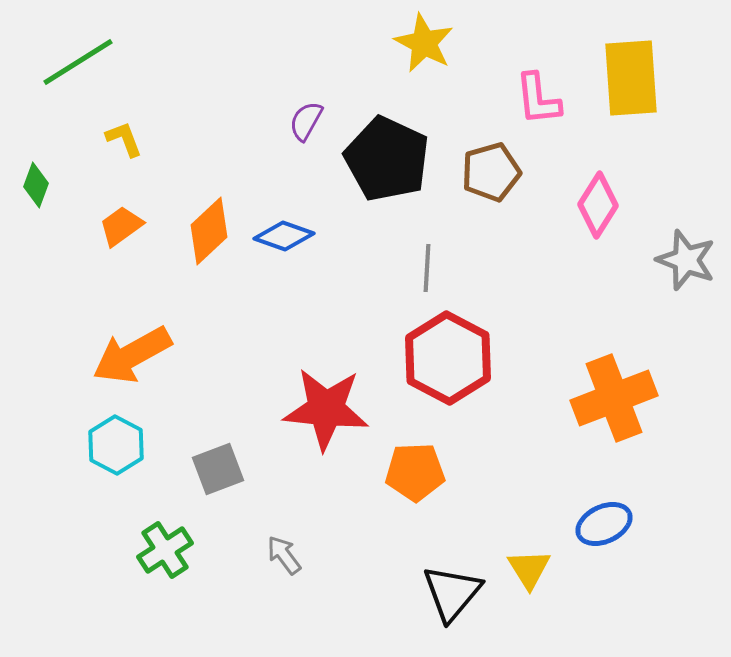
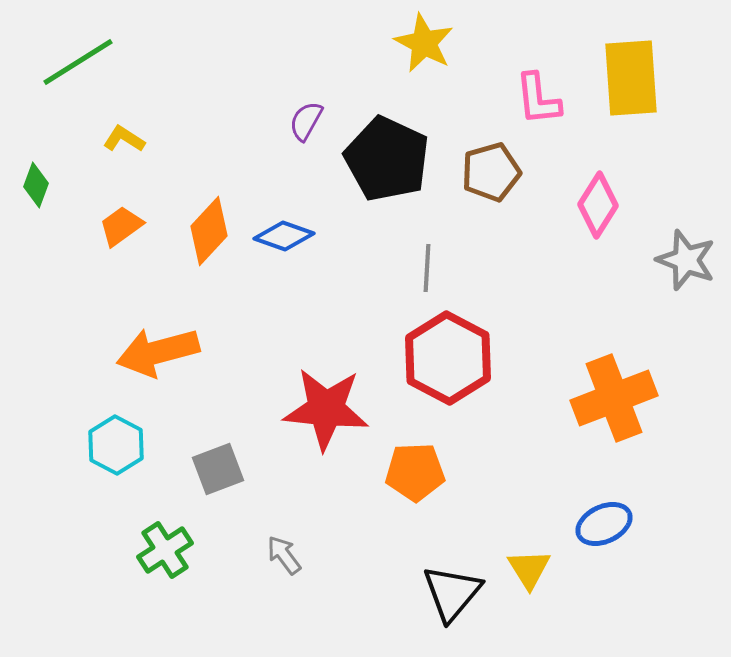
yellow L-shape: rotated 36 degrees counterclockwise
orange diamond: rotated 4 degrees counterclockwise
orange arrow: moved 26 px right, 3 px up; rotated 14 degrees clockwise
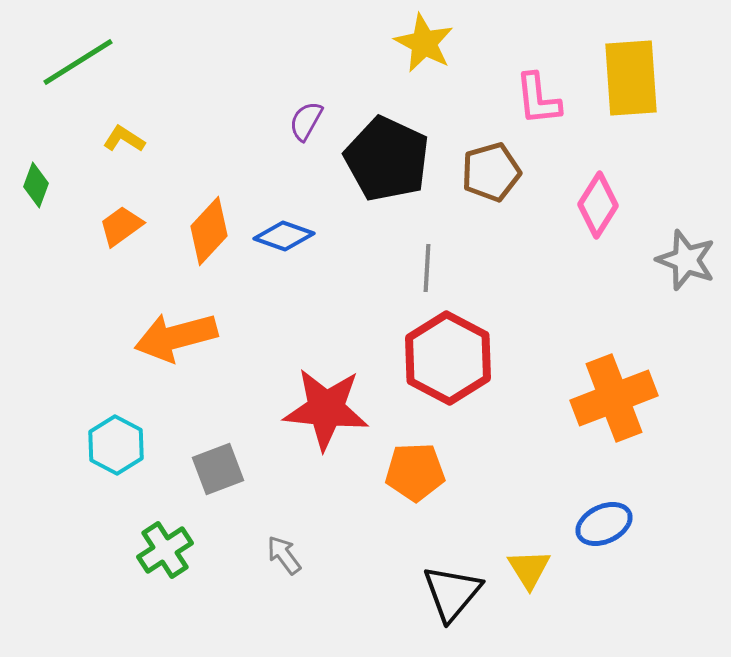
orange arrow: moved 18 px right, 15 px up
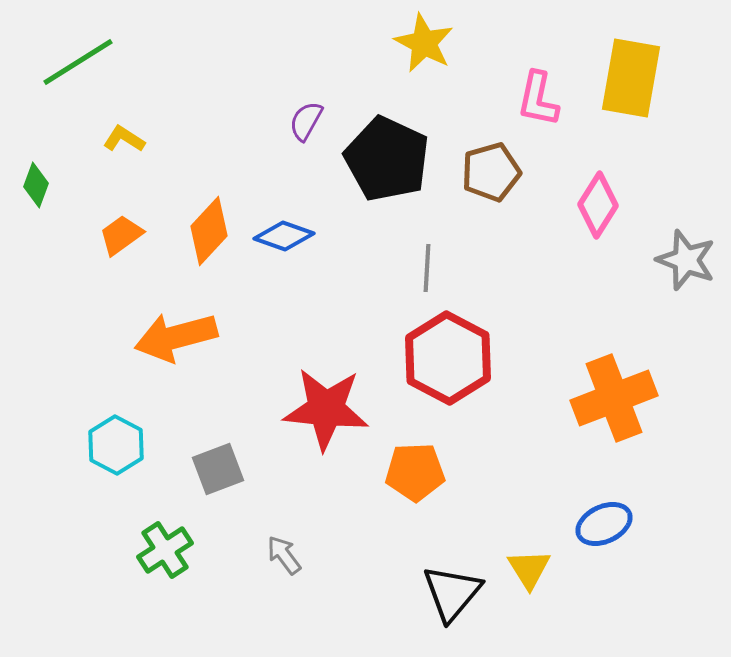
yellow rectangle: rotated 14 degrees clockwise
pink L-shape: rotated 18 degrees clockwise
orange trapezoid: moved 9 px down
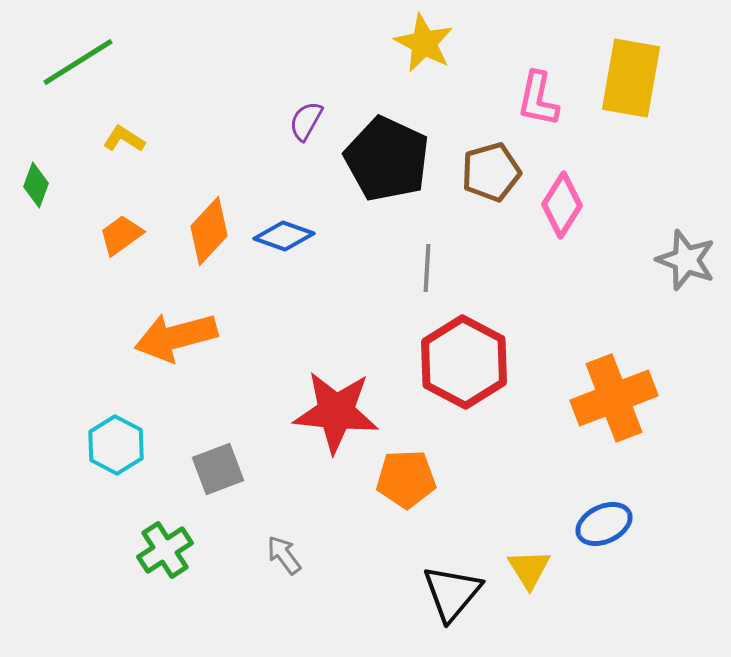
pink diamond: moved 36 px left
red hexagon: moved 16 px right, 4 px down
red star: moved 10 px right, 3 px down
orange pentagon: moved 9 px left, 7 px down
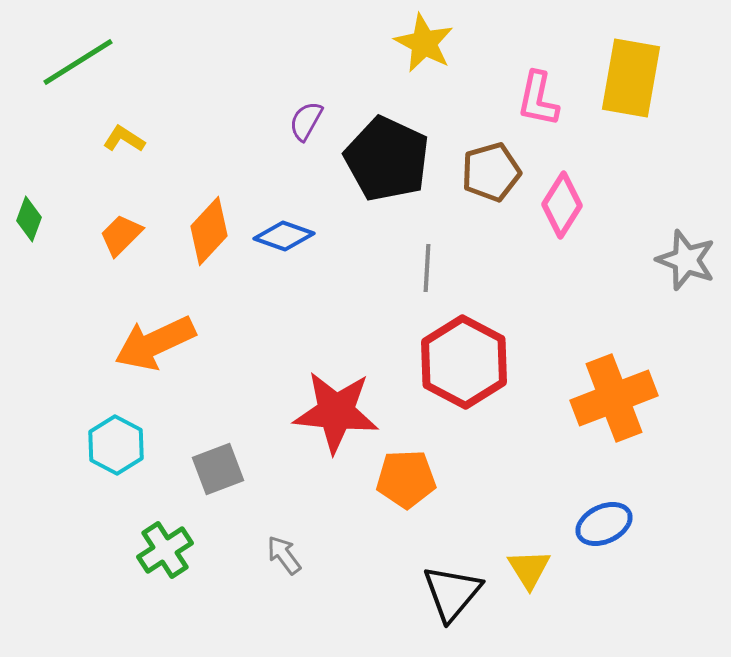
green diamond: moved 7 px left, 34 px down
orange trapezoid: rotated 9 degrees counterclockwise
orange arrow: moved 21 px left, 6 px down; rotated 10 degrees counterclockwise
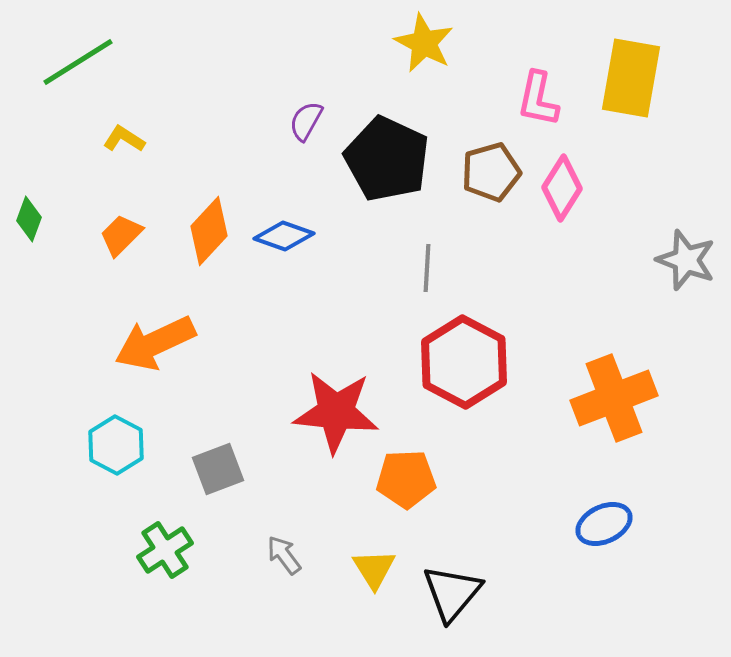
pink diamond: moved 17 px up
yellow triangle: moved 155 px left
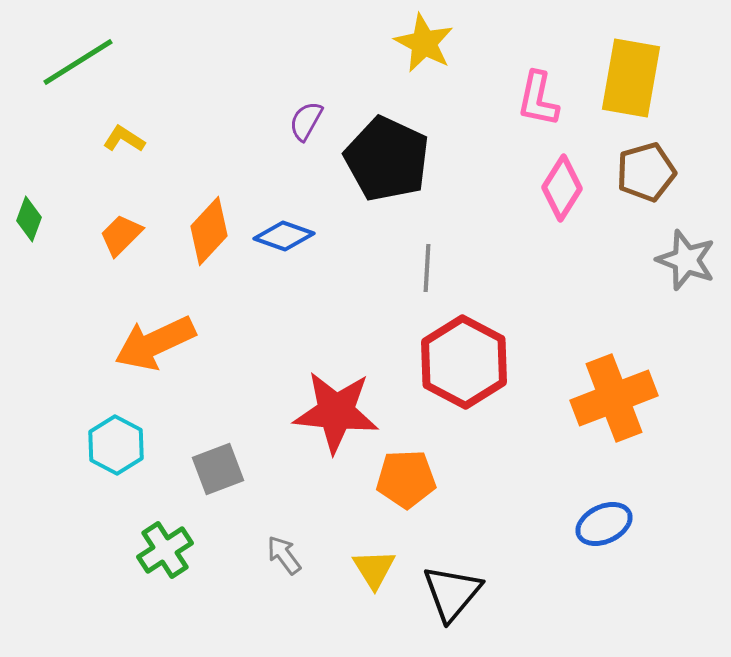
brown pentagon: moved 155 px right
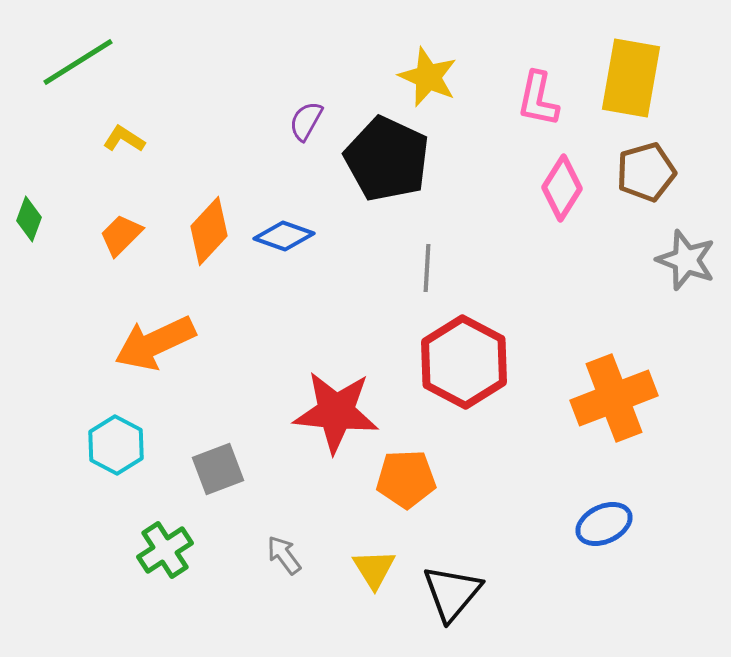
yellow star: moved 4 px right, 34 px down; rotated 4 degrees counterclockwise
